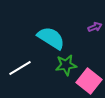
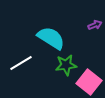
purple arrow: moved 2 px up
white line: moved 1 px right, 5 px up
pink square: moved 1 px down
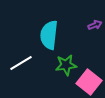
cyan semicircle: moved 2 px left, 3 px up; rotated 116 degrees counterclockwise
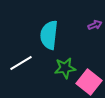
green star: moved 1 px left, 3 px down
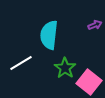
green star: rotated 30 degrees counterclockwise
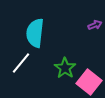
cyan semicircle: moved 14 px left, 2 px up
white line: rotated 20 degrees counterclockwise
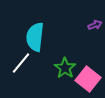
cyan semicircle: moved 4 px down
pink square: moved 1 px left, 3 px up
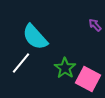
purple arrow: rotated 112 degrees counterclockwise
cyan semicircle: rotated 48 degrees counterclockwise
pink square: rotated 10 degrees counterclockwise
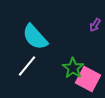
purple arrow: rotated 104 degrees counterclockwise
white line: moved 6 px right, 3 px down
green star: moved 8 px right
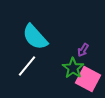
purple arrow: moved 12 px left, 25 px down
